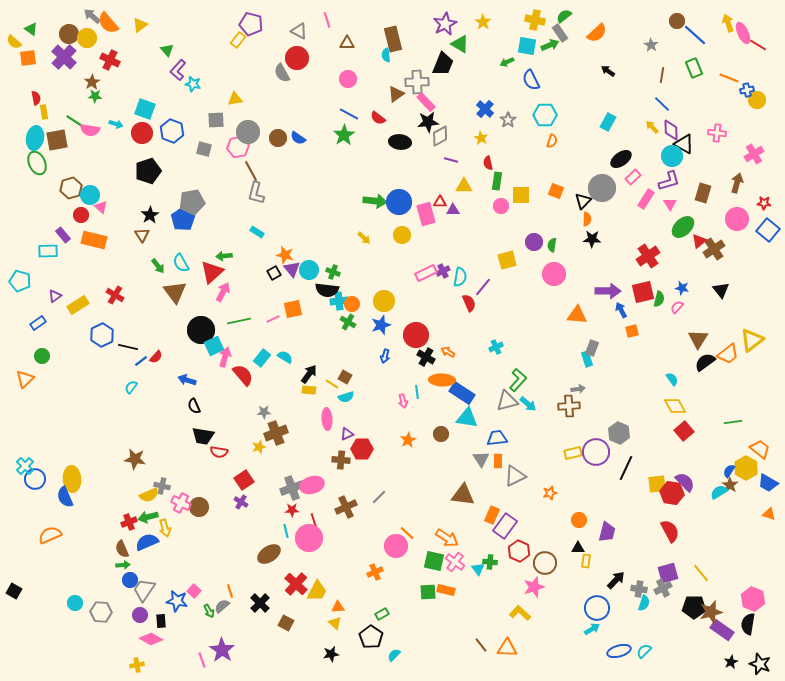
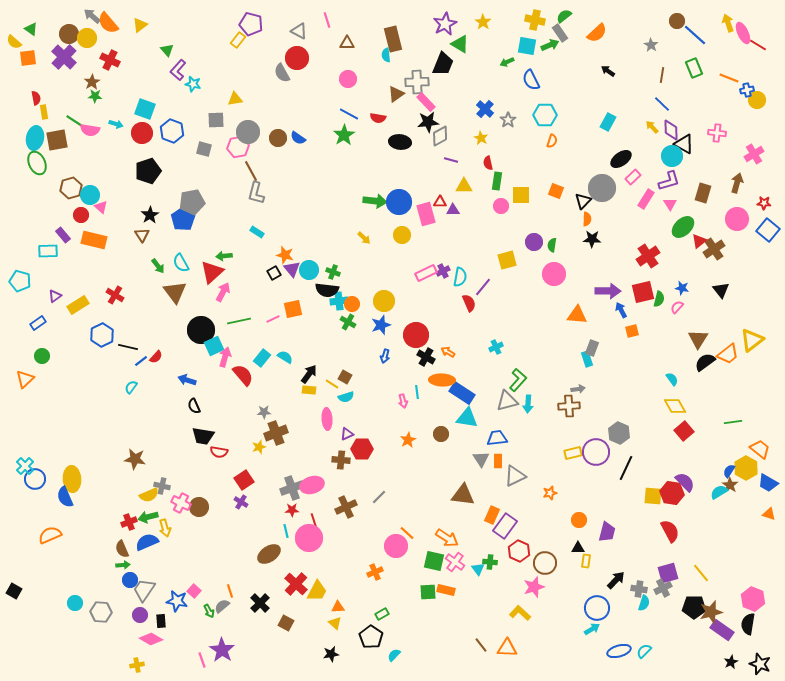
red semicircle at (378, 118): rotated 28 degrees counterclockwise
cyan arrow at (528, 404): rotated 54 degrees clockwise
yellow square at (657, 484): moved 4 px left, 12 px down; rotated 12 degrees clockwise
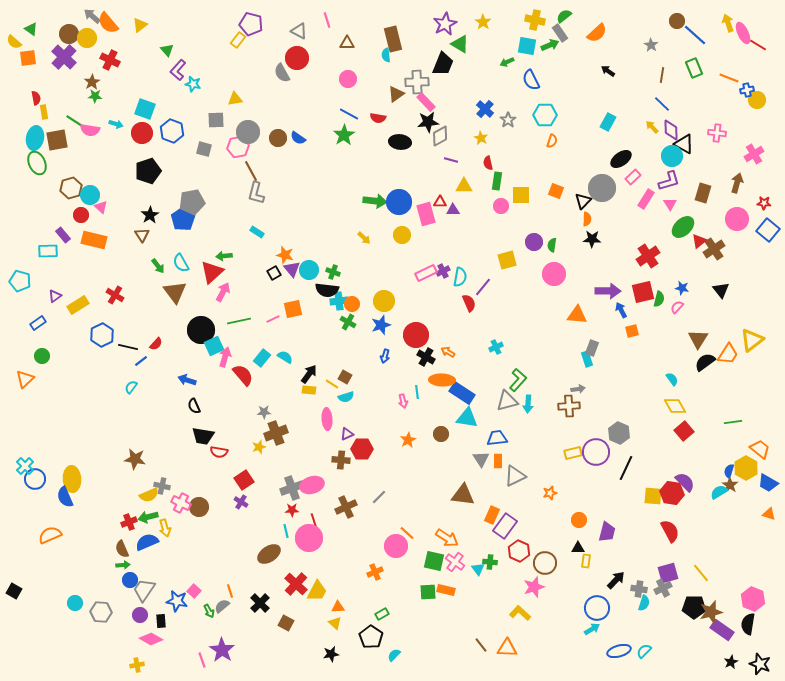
orange trapezoid at (728, 354): rotated 20 degrees counterclockwise
red semicircle at (156, 357): moved 13 px up
blue semicircle at (729, 471): rotated 16 degrees counterclockwise
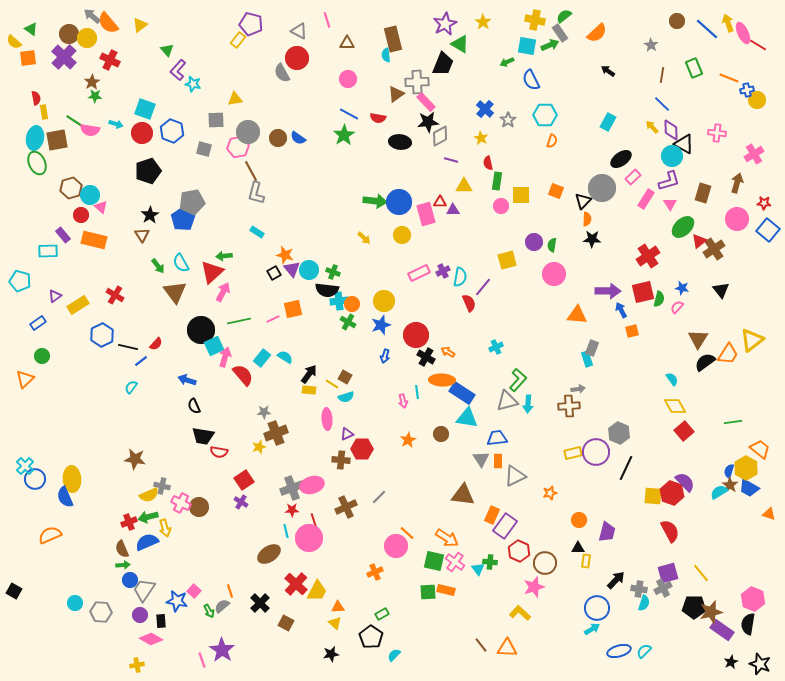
blue line at (695, 35): moved 12 px right, 6 px up
pink rectangle at (426, 273): moved 7 px left
blue trapezoid at (768, 483): moved 19 px left, 5 px down
red hexagon at (672, 493): rotated 10 degrees clockwise
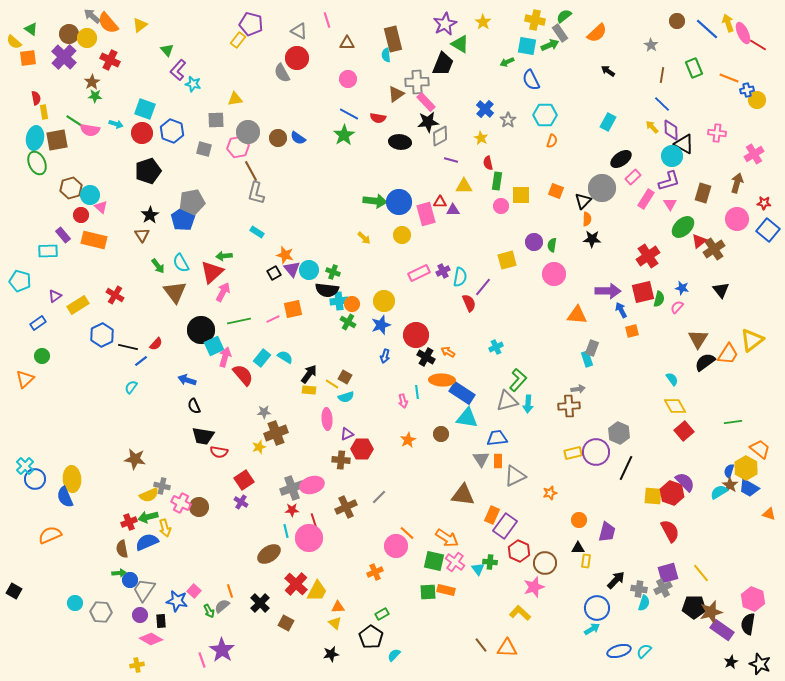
brown semicircle at (122, 549): rotated 12 degrees clockwise
green arrow at (123, 565): moved 4 px left, 8 px down
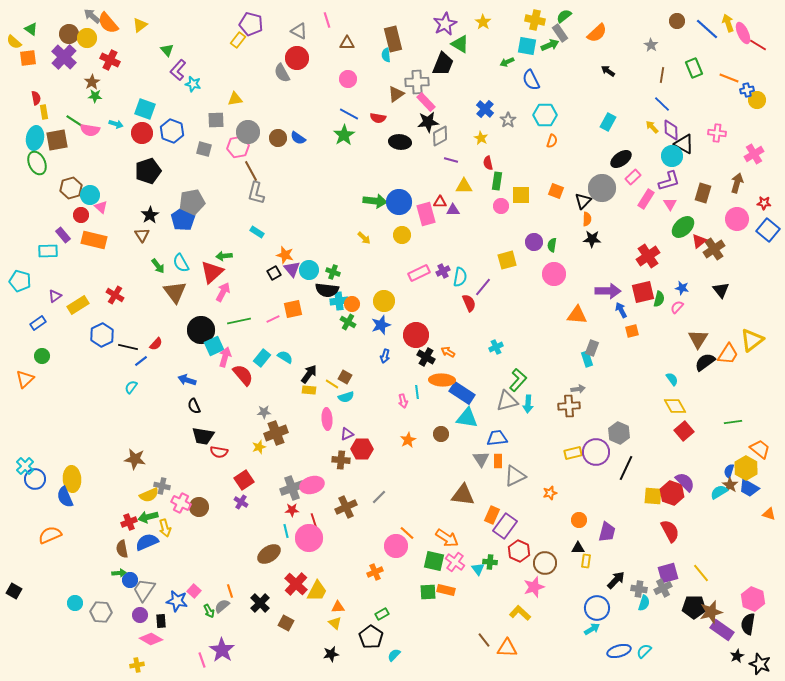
brown line at (481, 645): moved 3 px right, 5 px up
black star at (731, 662): moved 6 px right, 6 px up
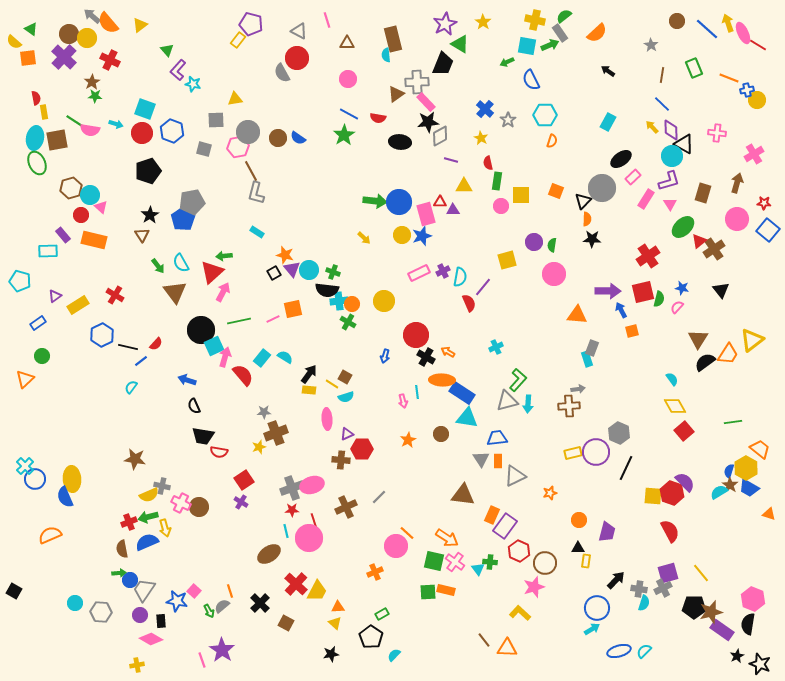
blue star at (381, 325): moved 41 px right, 89 px up
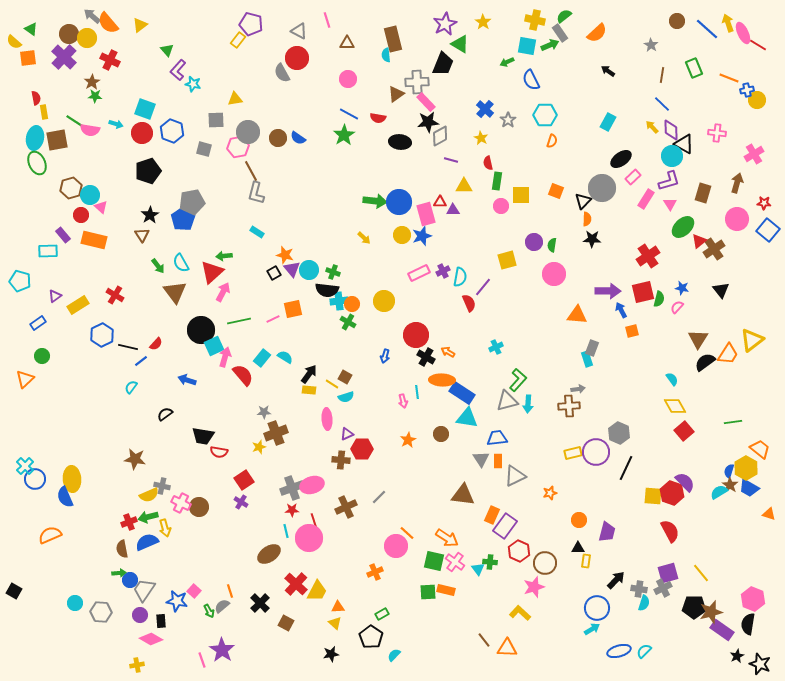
black semicircle at (194, 406): moved 29 px left, 8 px down; rotated 77 degrees clockwise
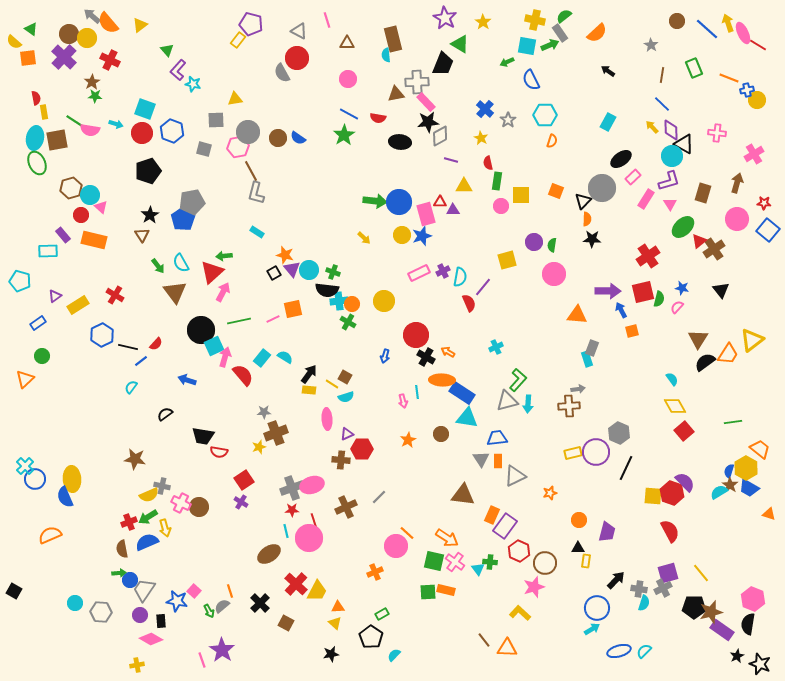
purple star at (445, 24): moved 6 px up; rotated 15 degrees counterclockwise
brown triangle at (396, 94): rotated 24 degrees clockwise
green arrow at (148, 517): rotated 18 degrees counterclockwise
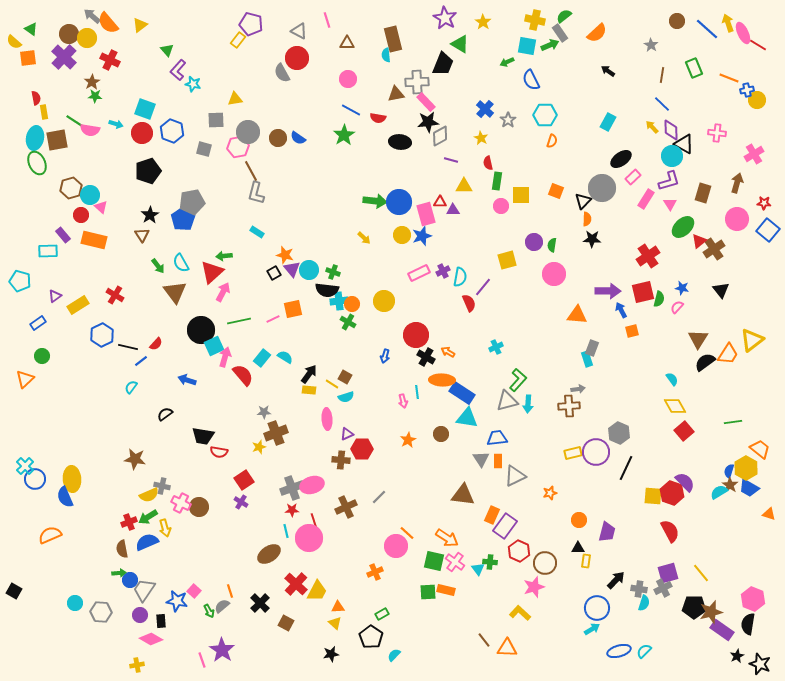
blue line at (349, 114): moved 2 px right, 4 px up
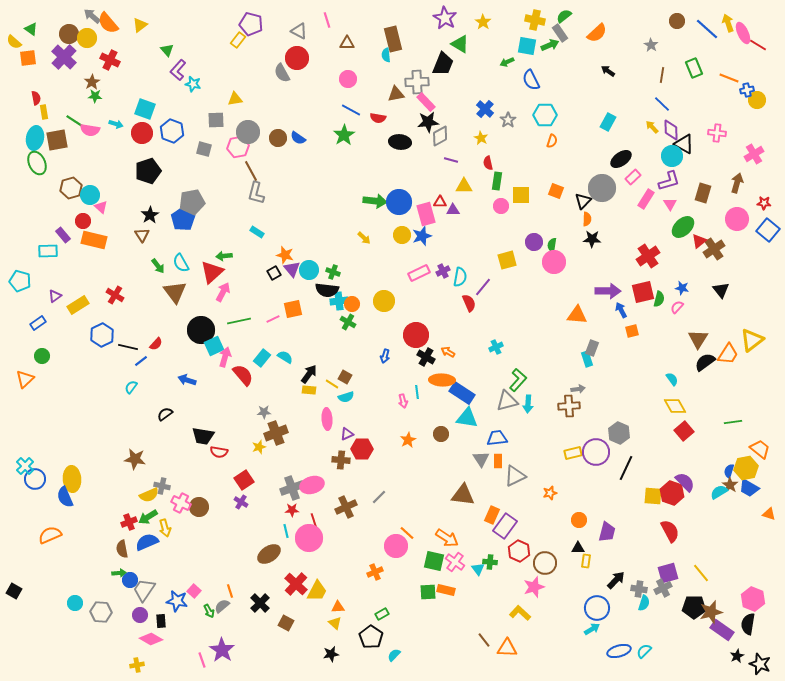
red circle at (81, 215): moved 2 px right, 6 px down
pink circle at (554, 274): moved 12 px up
yellow hexagon at (746, 468): rotated 20 degrees clockwise
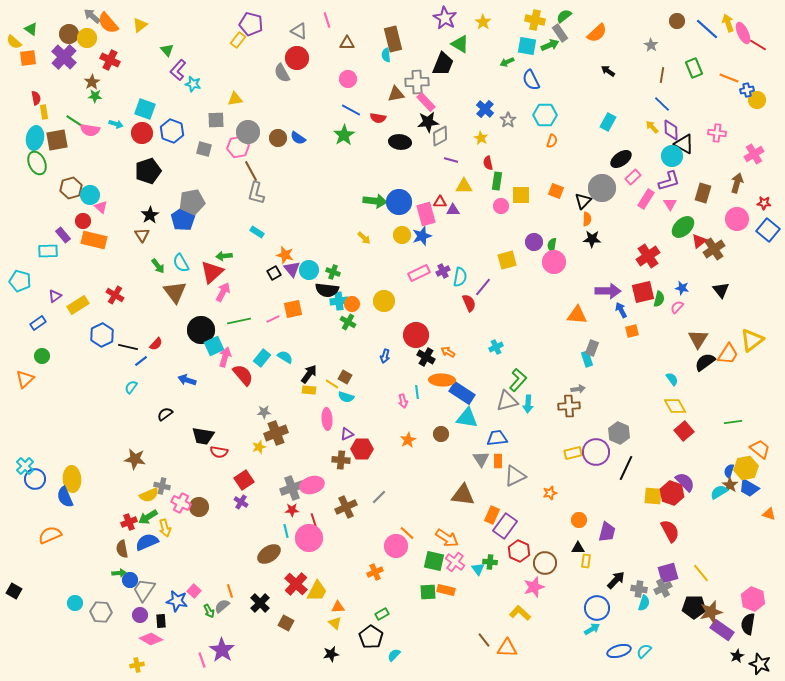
cyan semicircle at (346, 397): rotated 35 degrees clockwise
